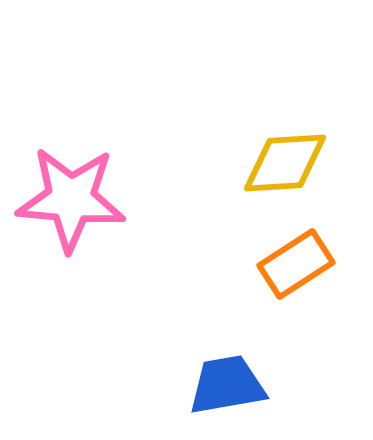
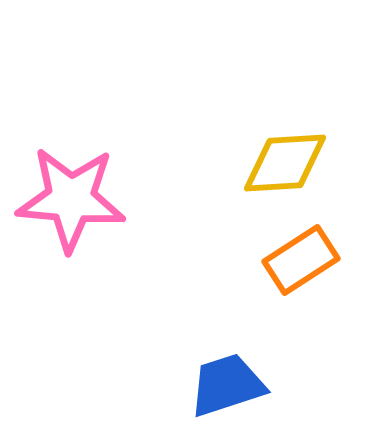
orange rectangle: moved 5 px right, 4 px up
blue trapezoid: rotated 8 degrees counterclockwise
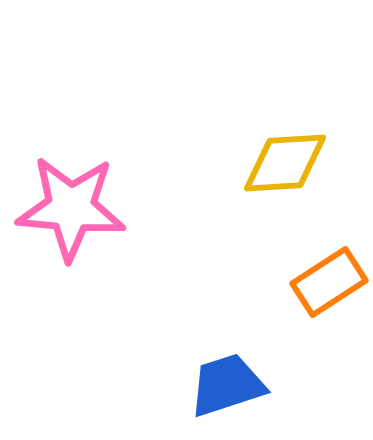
pink star: moved 9 px down
orange rectangle: moved 28 px right, 22 px down
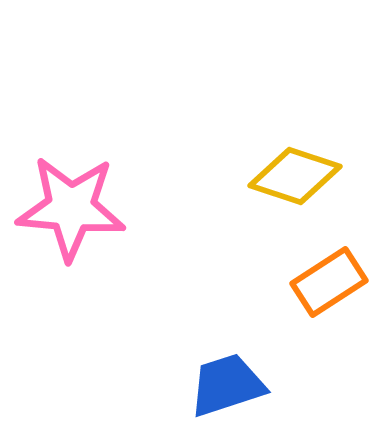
yellow diamond: moved 10 px right, 13 px down; rotated 22 degrees clockwise
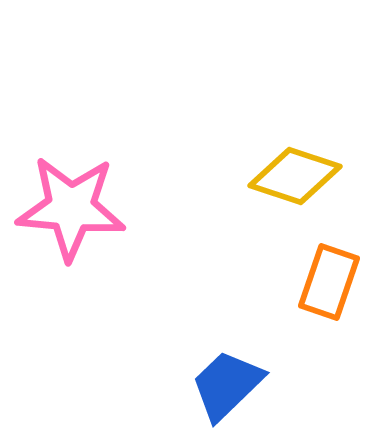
orange rectangle: rotated 38 degrees counterclockwise
blue trapezoid: rotated 26 degrees counterclockwise
